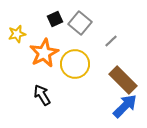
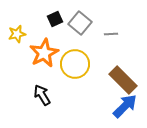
gray line: moved 7 px up; rotated 40 degrees clockwise
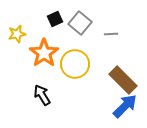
orange star: rotated 8 degrees counterclockwise
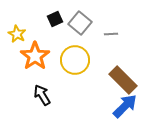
yellow star: rotated 30 degrees counterclockwise
orange star: moved 9 px left, 3 px down
yellow circle: moved 4 px up
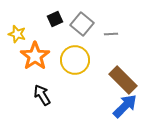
gray square: moved 2 px right, 1 px down
yellow star: rotated 12 degrees counterclockwise
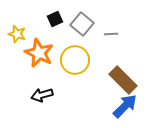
orange star: moved 4 px right, 3 px up; rotated 12 degrees counterclockwise
black arrow: rotated 75 degrees counterclockwise
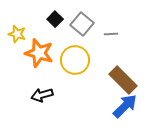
black square: rotated 21 degrees counterclockwise
orange star: rotated 8 degrees counterclockwise
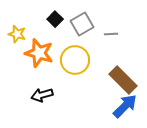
gray square: rotated 20 degrees clockwise
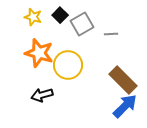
black square: moved 5 px right, 4 px up
yellow star: moved 16 px right, 17 px up
yellow circle: moved 7 px left, 5 px down
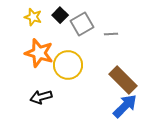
black arrow: moved 1 px left, 2 px down
